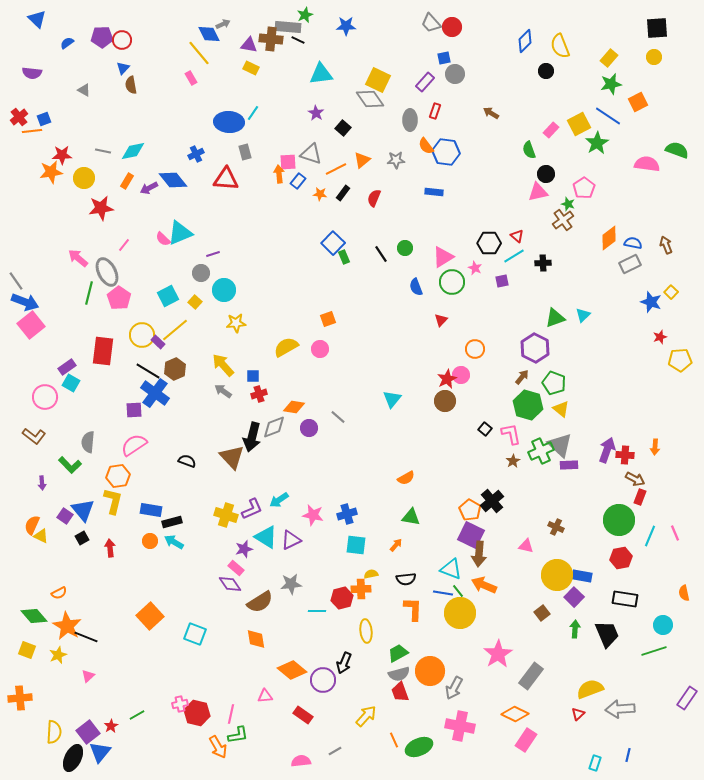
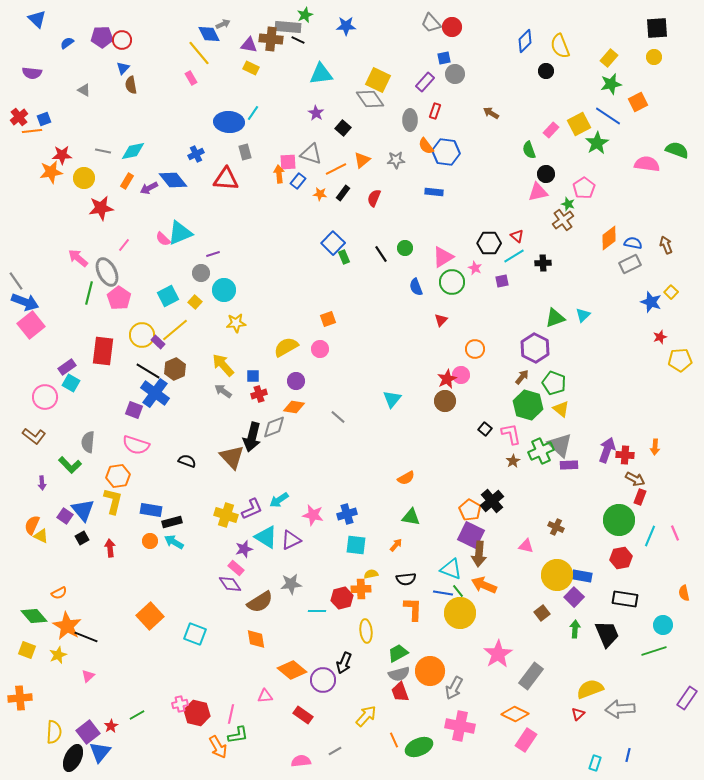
purple square at (134, 410): rotated 24 degrees clockwise
purple circle at (309, 428): moved 13 px left, 47 px up
pink semicircle at (134, 445): moved 2 px right; rotated 128 degrees counterclockwise
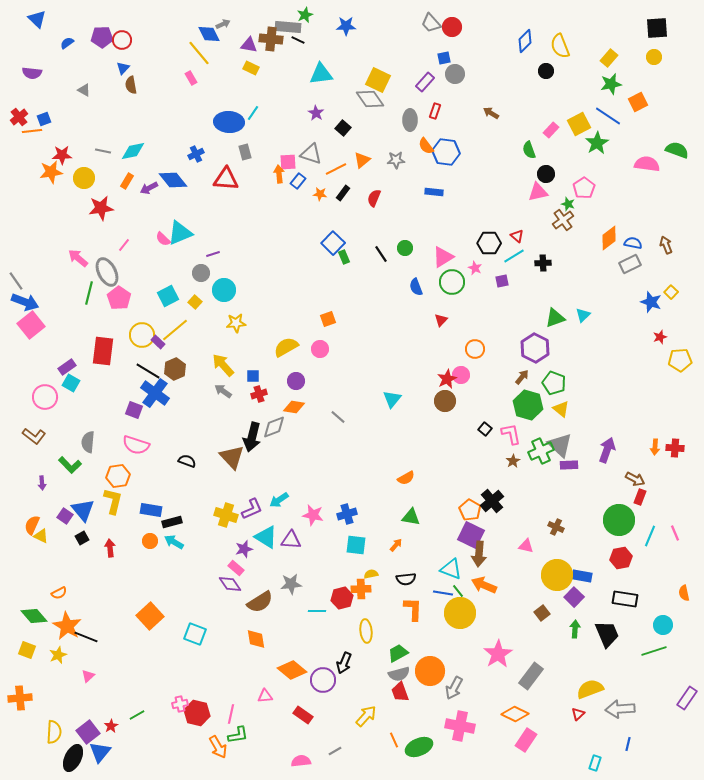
red cross at (625, 455): moved 50 px right, 7 px up
purple triangle at (291, 540): rotated 30 degrees clockwise
blue line at (628, 755): moved 11 px up
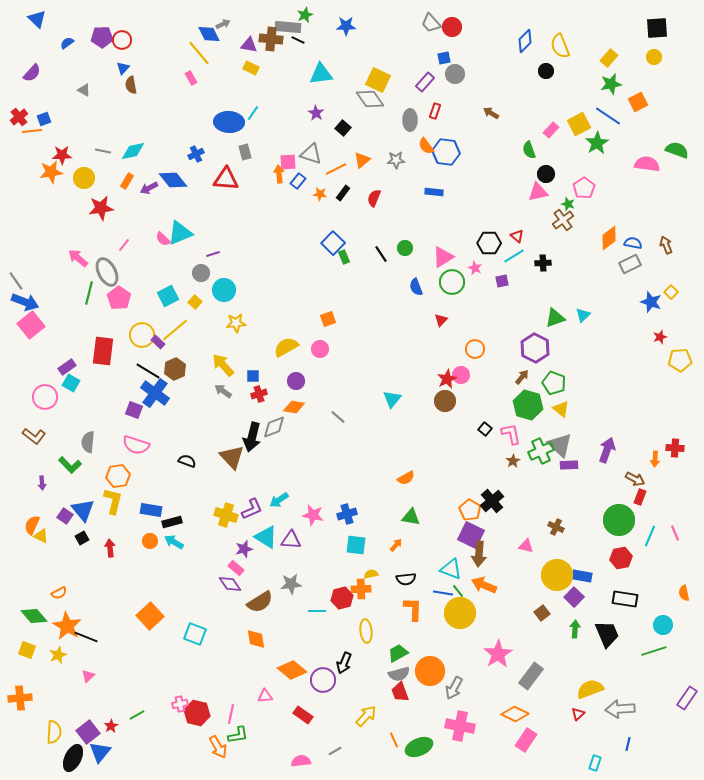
purple semicircle at (32, 73): rotated 54 degrees counterclockwise
orange arrow at (655, 447): moved 12 px down
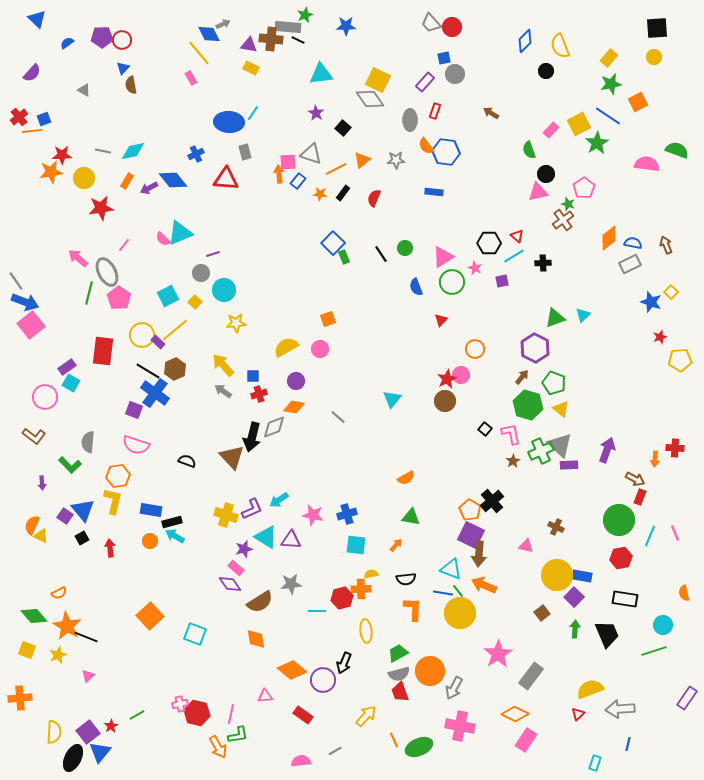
cyan arrow at (174, 542): moved 1 px right, 6 px up
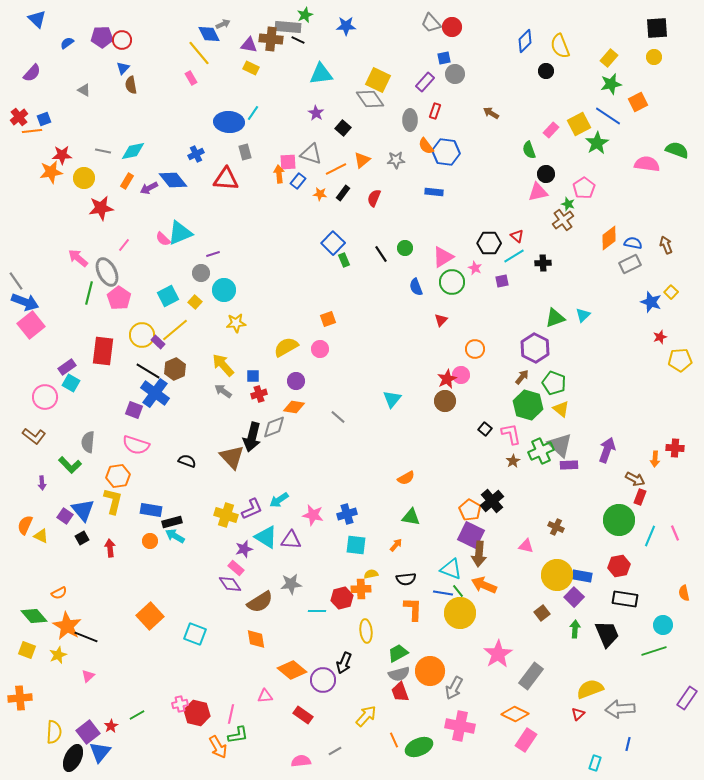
green rectangle at (344, 257): moved 3 px down
orange semicircle at (32, 525): moved 7 px left
red hexagon at (621, 558): moved 2 px left, 8 px down
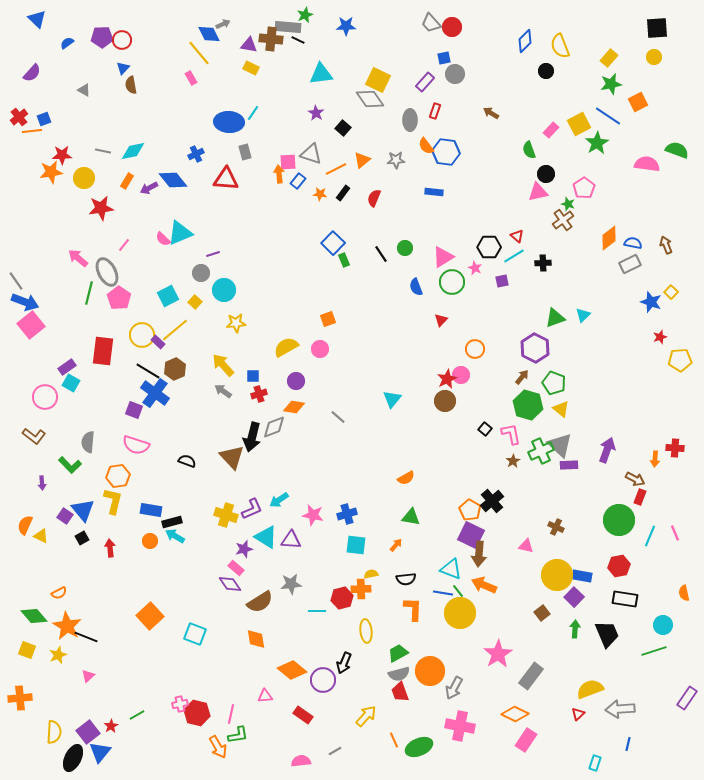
black hexagon at (489, 243): moved 4 px down
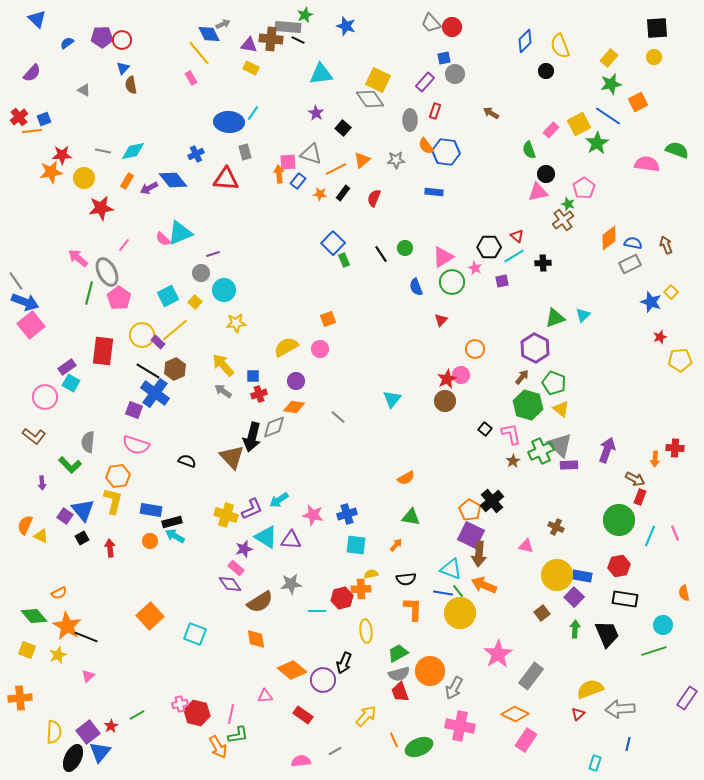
blue star at (346, 26): rotated 18 degrees clockwise
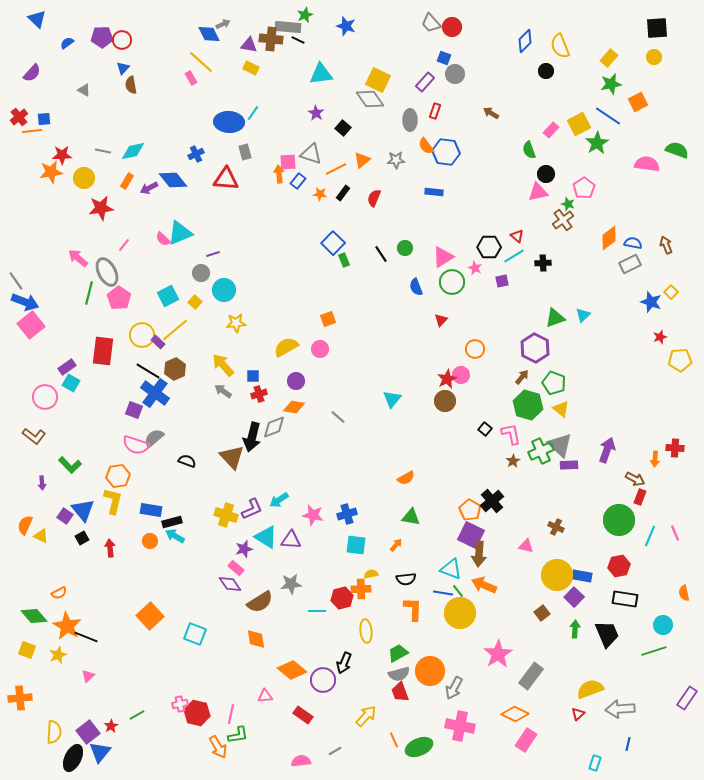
yellow line at (199, 53): moved 2 px right, 9 px down; rotated 8 degrees counterclockwise
blue square at (444, 58): rotated 32 degrees clockwise
blue square at (44, 119): rotated 16 degrees clockwise
gray semicircle at (88, 442): moved 66 px right, 4 px up; rotated 45 degrees clockwise
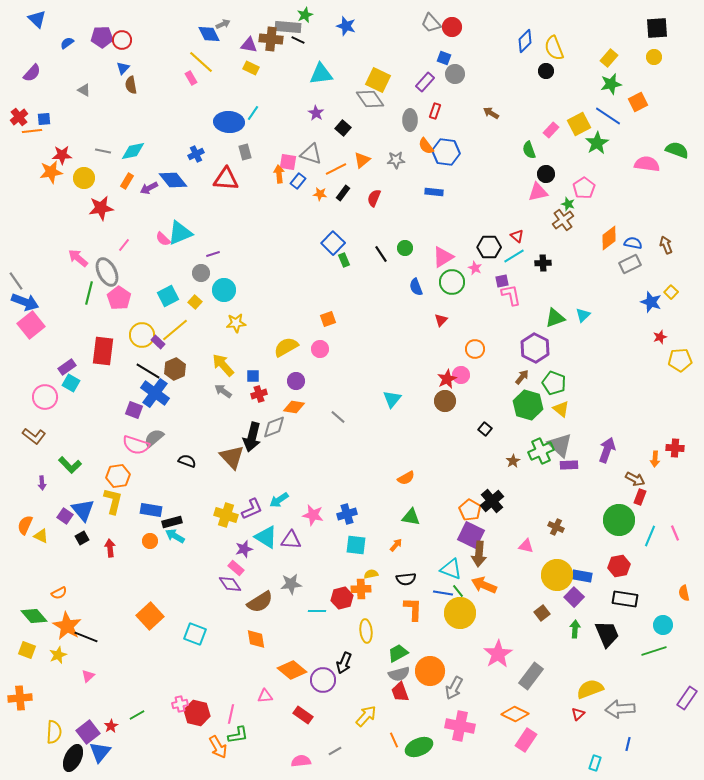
yellow semicircle at (560, 46): moved 6 px left, 2 px down
pink square at (288, 162): rotated 12 degrees clockwise
pink L-shape at (511, 434): moved 139 px up
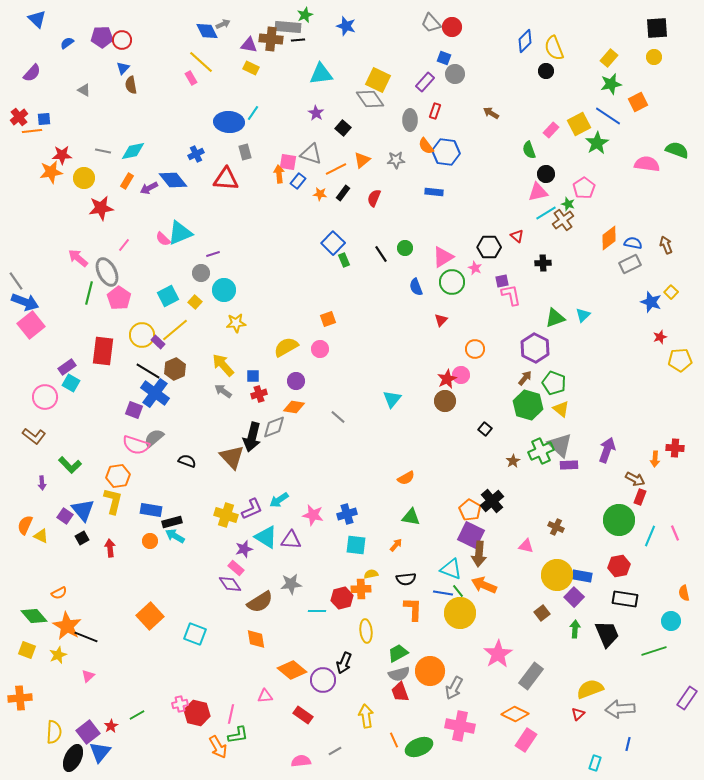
blue diamond at (209, 34): moved 2 px left, 3 px up
black line at (298, 40): rotated 32 degrees counterclockwise
cyan line at (514, 256): moved 32 px right, 43 px up
brown arrow at (522, 377): moved 3 px right, 1 px down
cyan circle at (663, 625): moved 8 px right, 4 px up
yellow arrow at (366, 716): rotated 50 degrees counterclockwise
